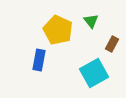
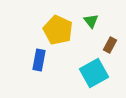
brown rectangle: moved 2 px left, 1 px down
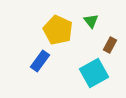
blue rectangle: moved 1 px right, 1 px down; rotated 25 degrees clockwise
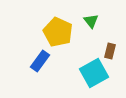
yellow pentagon: moved 2 px down
brown rectangle: moved 6 px down; rotated 14 degrees counterclockwise
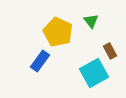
brown rectangle: rotated 42 degrees counterclockwise
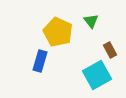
brown rectangle: moved 1 px up
blue rectangle: rotated 20 degrees counterclockwise
cyan square: moved 3 px right, 2 px down
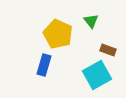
yellow pentagon: moved 2 px down
brown rectangle: moved 2 px left; rotated 42 degrees counterclockwise
blue rectangle: moved 4 px right, 4 px down
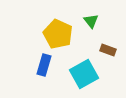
cyan square: moved 13 px left, 1 px up
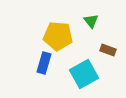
yellow pentagon: moved 2 px down; rotated 20 degrees counterclockwise
blue rectangle: moved 2 px up
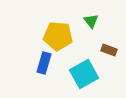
brown rectangle: moved 1 px right
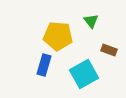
blue rectangle: moved 2 px down
